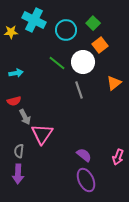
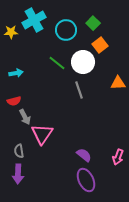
cyan cross: rotated 35 degrees clockwise
orange triangle: moved 4 px right; rotated 35 degrees clockwise
gray semicircle: rotated 16 degrees counterclockwise
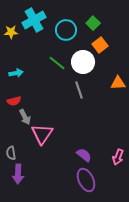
gray semicircle: moved 8 px left, 2 px down
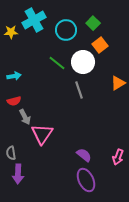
cyan arrow: moved 2 px left, 3 px down
orange triangle: rotated 28 degrees counterclockwise
